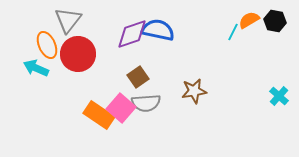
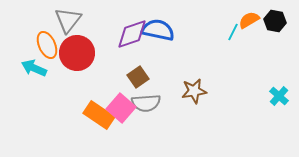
red circle: moved 1 px left, 1 px up
cyan arrow: moved 2 px left
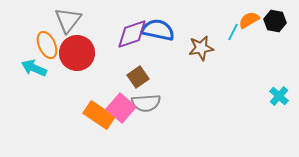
brown star: moved 7 px right, 43 px up
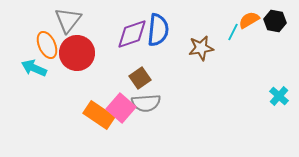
blue semicircle: rotated 84 degrees clockwise
brown square: moved 2 px right, 1 px down
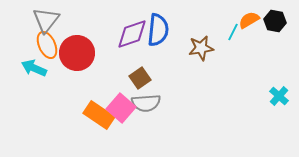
gray triangle: moved 22 px left
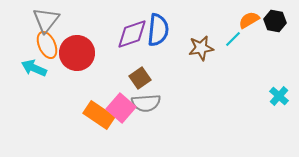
cyan line: moved 7 px down; rotated 18 degrees clockwise
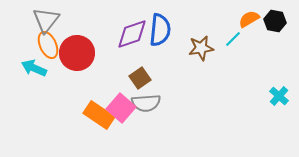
orange semicircle: moved 1 px up
blue semicircle: moved 2 px right
orange ellipse: moved 1 px right
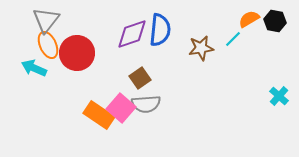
gray semicircle: moved 1 px down
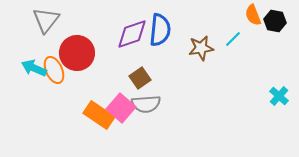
orange semicircle: moved 4 px right, 4 px up; rotated 80 degrees counterclockwise
orange ellipse: moved 6 px right, 25 px down
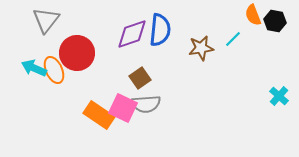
pink square: moved 2 px right; rotated 16 degrees counterclockwise
